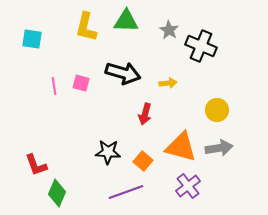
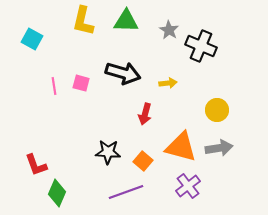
yellow L-shape: moved 3 px left, 6 px up
cyan square: rotated 20 degrees clockwise
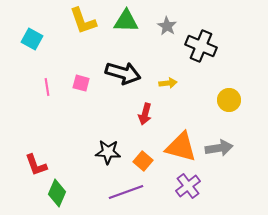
yellow L-shape: rotated 32 degrees counterclockwise
gray star: moved 2 px left, 4 px up
pink line: moved 7 px left, 1 px down
yellow circle: moved 12 px right, 10 px up
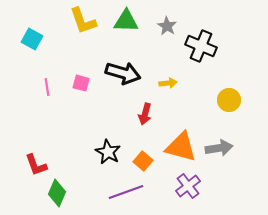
black star: rotated 25 degrees clockwise
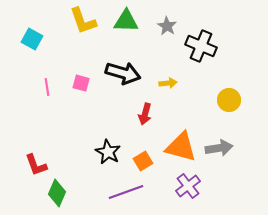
orange square: rotated 18 degrees clockwise
